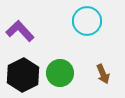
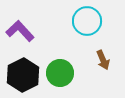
brown arrow: moved 14 px up
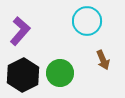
purple L-shape: rotated 84 degrees clockwise
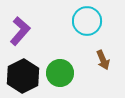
black hexagon: moved 1 px down
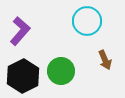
brown arrow: moved 2 px right
green circle: moved 1 px right, 2 px up
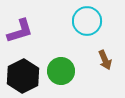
purple L-shape: rotated 32 degrees clockwise
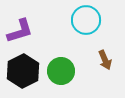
cyan circle: moved 1 px left, 1 px up
black hexagon: moved 5 px up
